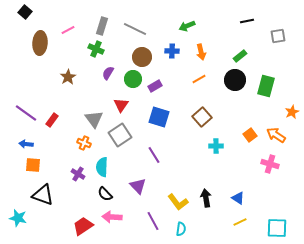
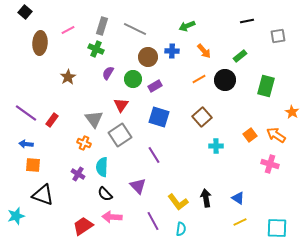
orange arrow at (201, 52): moved 3 px right, 1 px up; rotated 28 degrees counterclockwise
brown circle at (142, 57): moved 6 px right
black circle at (235, 80): moved 10 px left
orange star at (292, 112): rotated 16 degrees counterclockwise
cyan star at (18, 218): moved 2 px left, 2 px up; rotated 30 degrees counterclockwise
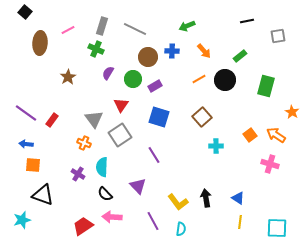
cyan star at (16, 216): moved 6 px right, 4 px down
yellow line at (240, 222): rotated 56 degrees counterclockwise
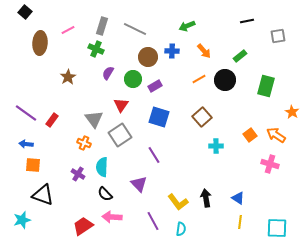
purple triangle at (138, 186): moved 1 px right, 2 px up
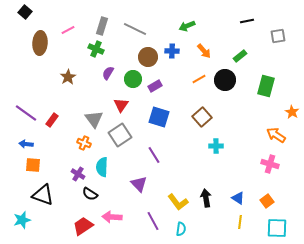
orange square at (250, 135): moved 17 px right, 66 px down
black semicircle at (105, 194): moved 15 px left; rotated 14 degrees counterclockwise
